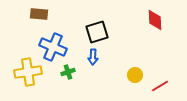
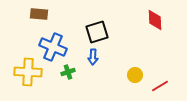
yellow cross: rotated 12 degrees clockwise
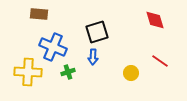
red diamond: rotated 15 degrees counterclockwise
yellow circle: moved 4 px left, 2 px up
red line: moved 25 px up; rotated 66 degrees clockwise
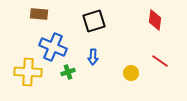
red diamond: rotated 25 degrees clockwise
black square: moved 3 px left, 11 px up
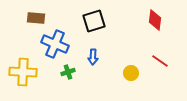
brown rectangle: moved 3 px left, 4 px down
blue cross: moved 2 px right, 3 px up
yellow cross: moved 5 px left
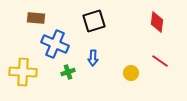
red diamond: moved 2 px right, 2 px down
blue arrow: moved 1 px down
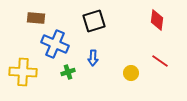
red diamond: moved 2 px up
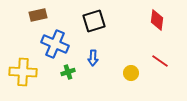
brown rectangle: moved 2 px right, 3 px up; rotated 18 degrees counterclockwise
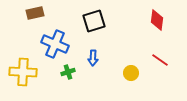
brown rectangle: moved 3 px left, 2 px up
red line: moved 1 px up
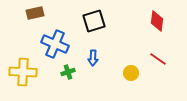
red diamond: moved 1 px down
red line: moved 2 px left, 1 px up
